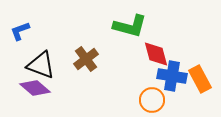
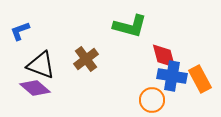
red diamond: moved 8 px right, 2 px down
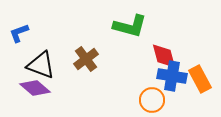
blue L-shape: moved 1 px left, 2 px down
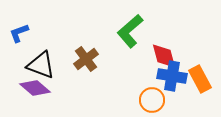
green L-shape: moved 5 px down; rotated 124 degrees clockwise
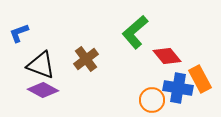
green L-shape: moved 5 px right, 1 px down
red diamond: moved 3 px right; rotated 24 degrees counterclockwise
blue cross: moved 6 px right, 12 px down
purple diamond: moved 8 px right, 2 px down; rotated 12 degrees counterclockwise
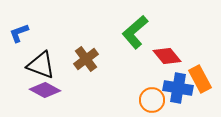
purple diamond: moved 2 px right
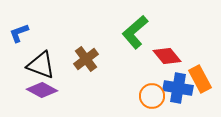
purple diamond: moved 3 px left
orange circle: moved 4 px up
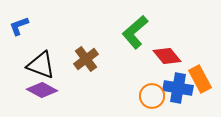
blue L-shape: moved 7 px up
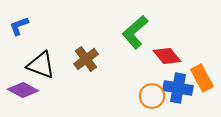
orange rectangle: moved 2 px right, 1 px up
purple diamond: moved 19 px left
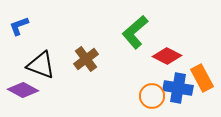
red diamond: rotated 24 degrees counterclockwise
